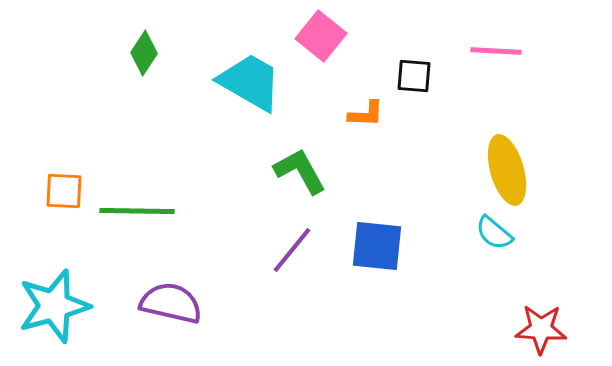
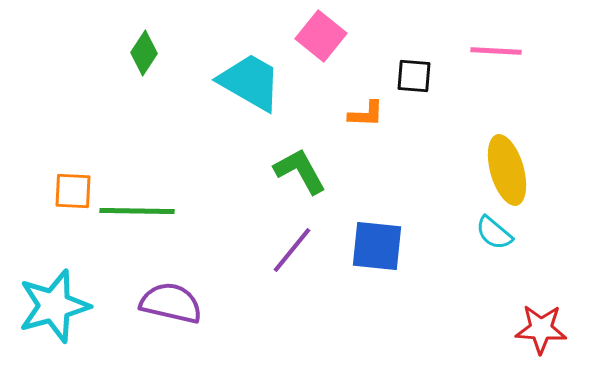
orange square: moved 9 px right
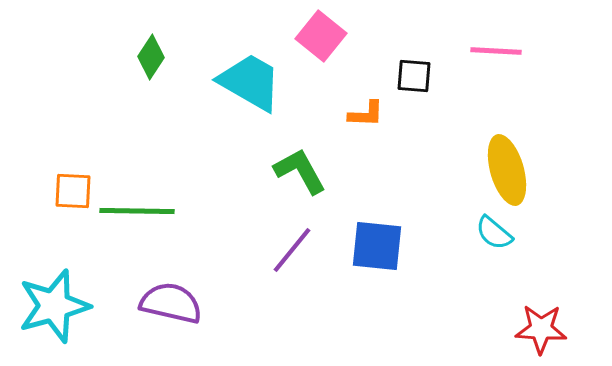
green diamond: moved 7 px right, 4 px down
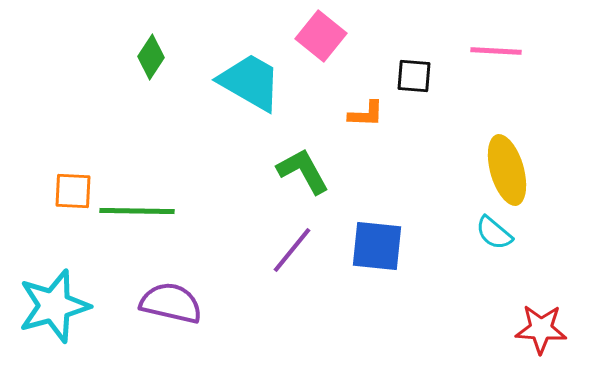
green L-shape: moved 3 px right
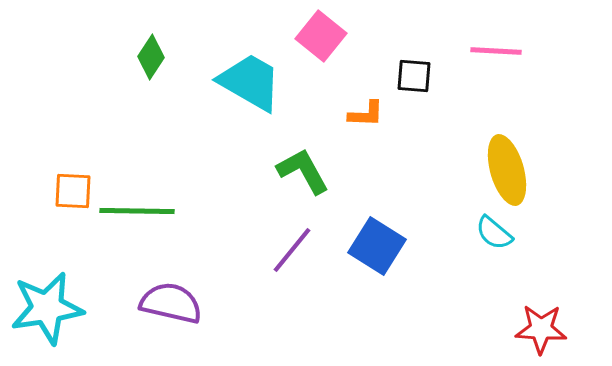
blue square: rotated 26 degrees clockwise
cyan star: moved 7 px left, 2 px down; rotated 6 degrees clockwise
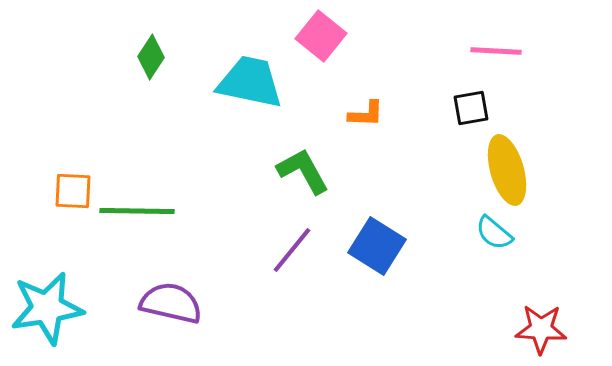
black square: moved 57 px right, 32 px down; rotated 15 degrees counterclockwise
cyan trapezoid: rotated 18 degrees counterclockwise
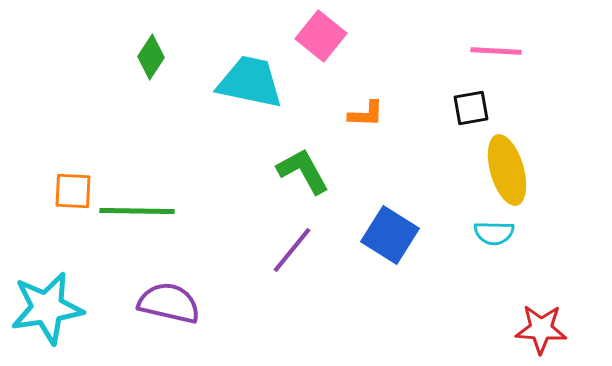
cyan semicircle: rotated 39 degrees counterclockwise
blue square: moved 13 px right, 11 px up
purple semicircle: moved 2 px left
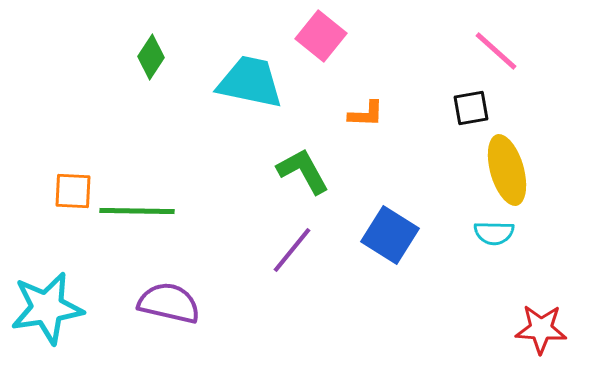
pink line: rotated 39 degrees clockwise
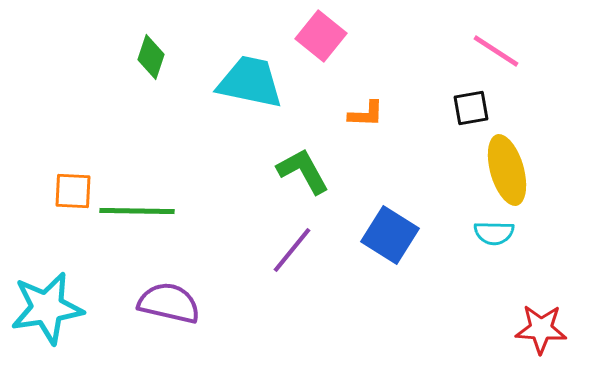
pink line: rotated 9 degrees counterclockwise
green diamond: rotated 15 degrees counterclockwise
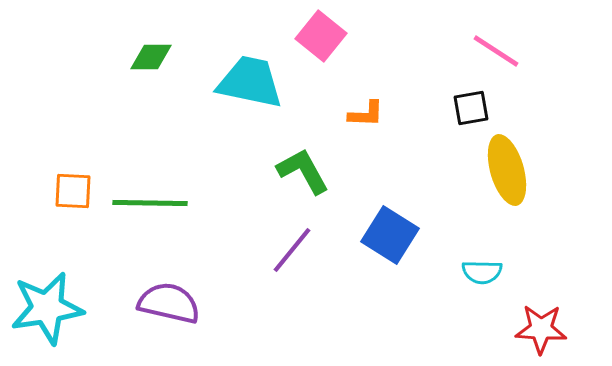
green diamond: rotated 72 degrees clockwise
green line: moved 13 px right, 8 px up
cyan semicircle: moved 12 px left, 39 px down
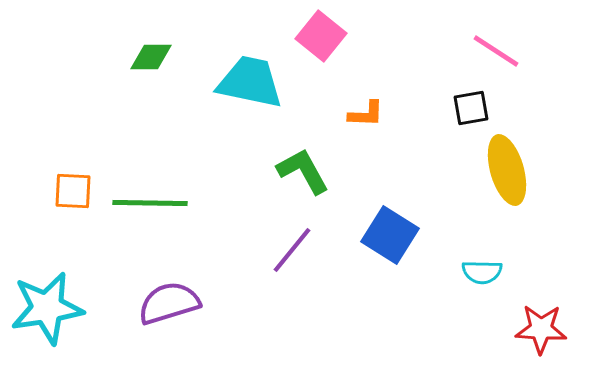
purple semicircle: rotated 30 degrees counterclockwise
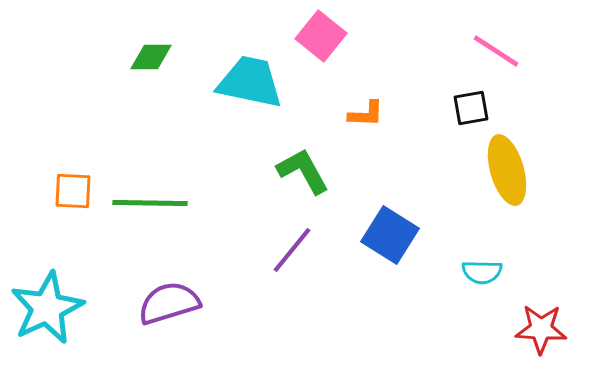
cyan star: rotated 16 degrees counterclockwise
